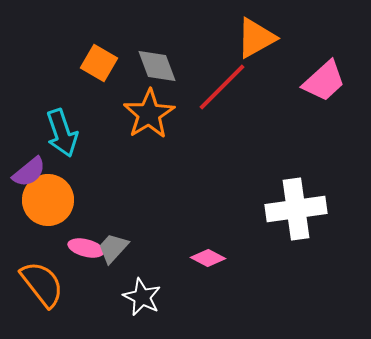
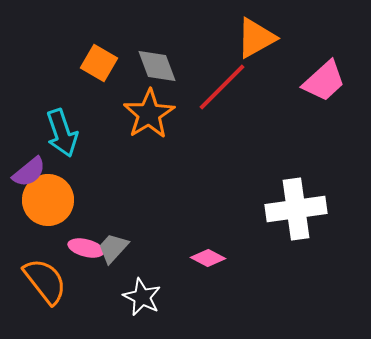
orange semicircle: moved 3 px right, 3 px up
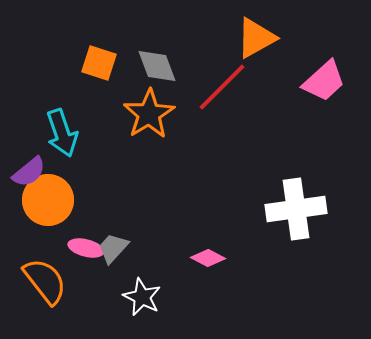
orange square: rotated 12 degrees counterclockwise
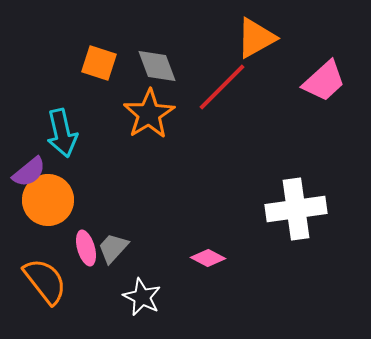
cyan arrow: rotated 6 degrees clockwise
pink ellipse: rotated 60 degrees clockwise
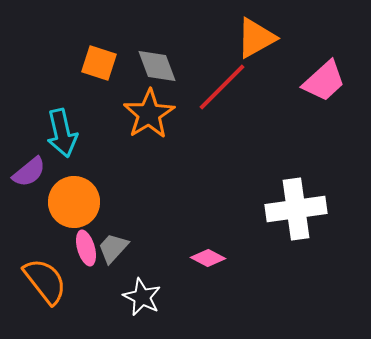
orange circle: moved 26 px right, 2 px down
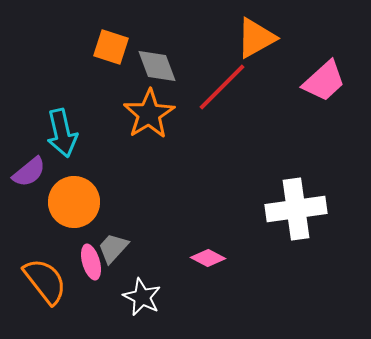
orange square: moved 12 px right, 16 px up
pink ellipse: moved 5 px right, 14 px down
